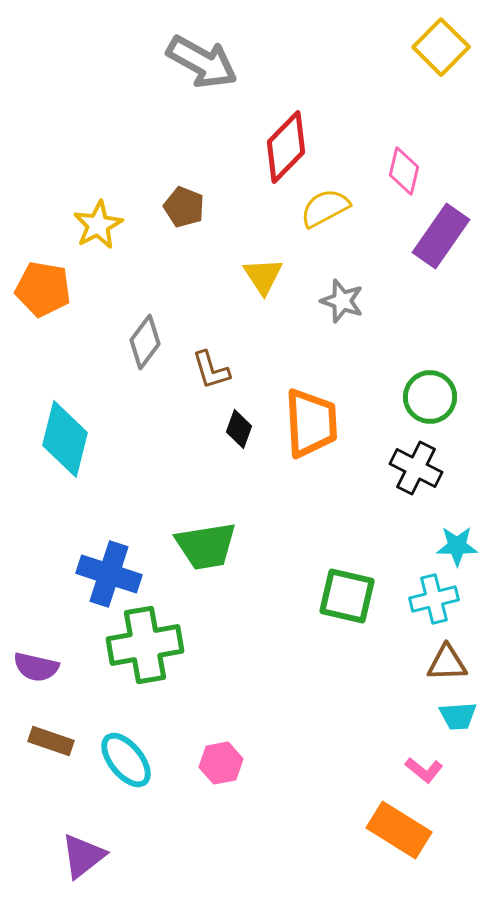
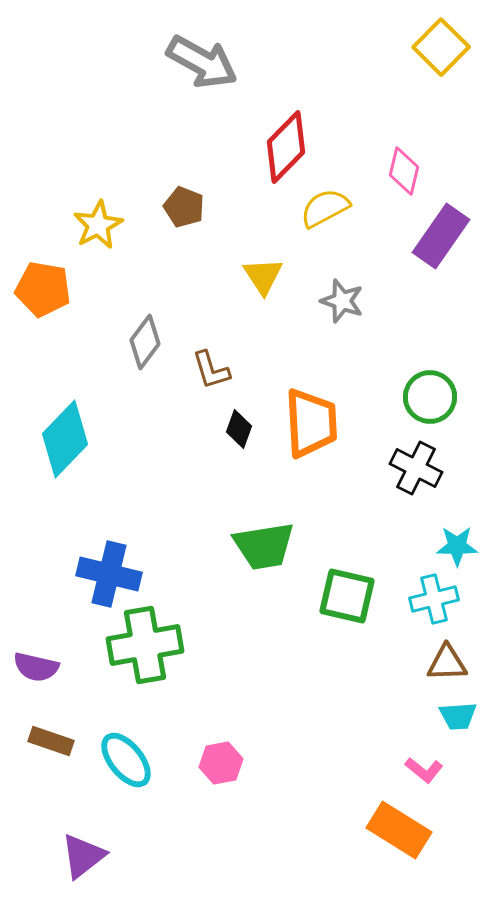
cyan diamond: rotated 30 degrees clockwise
green trapezoid: moved 58 px right
blue cross: rotated 4 degrees counterclockwise
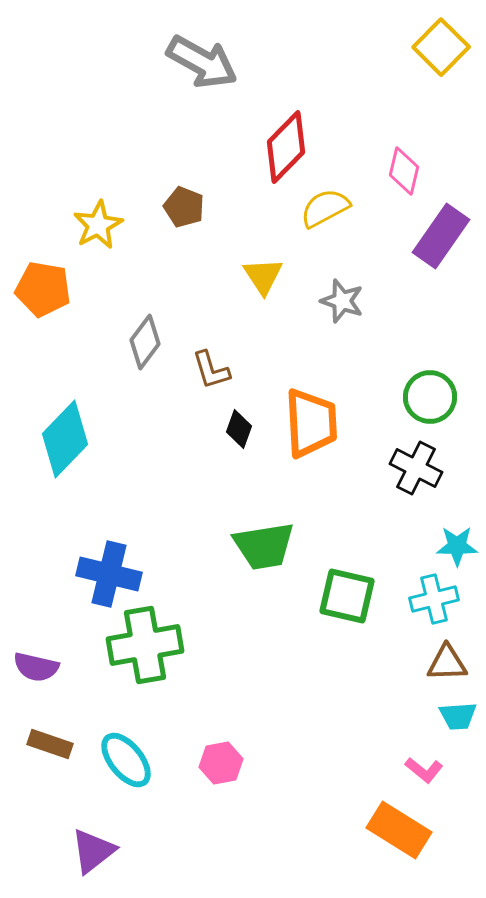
brown rectangle: moved 1 px left, 3 px down
purple triangle: moved 10 px right, 5 px up
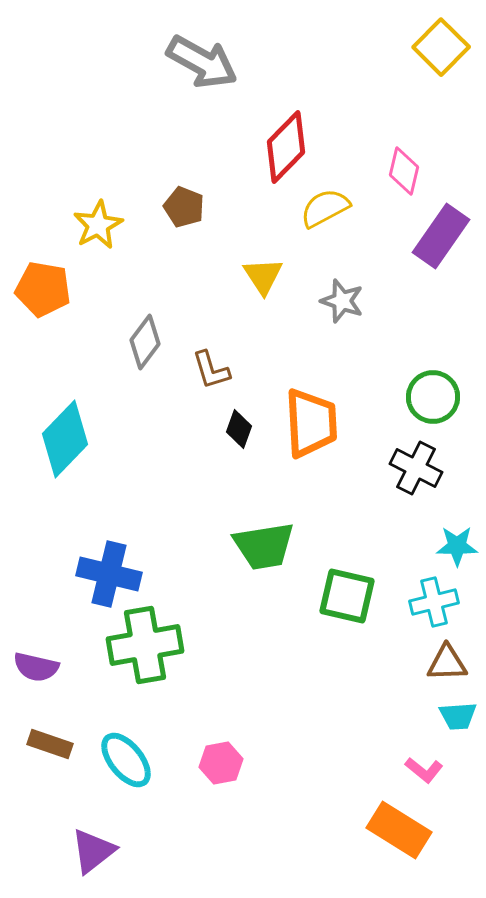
green circle: moved 3 px right
cyan cross: moved 3 px down
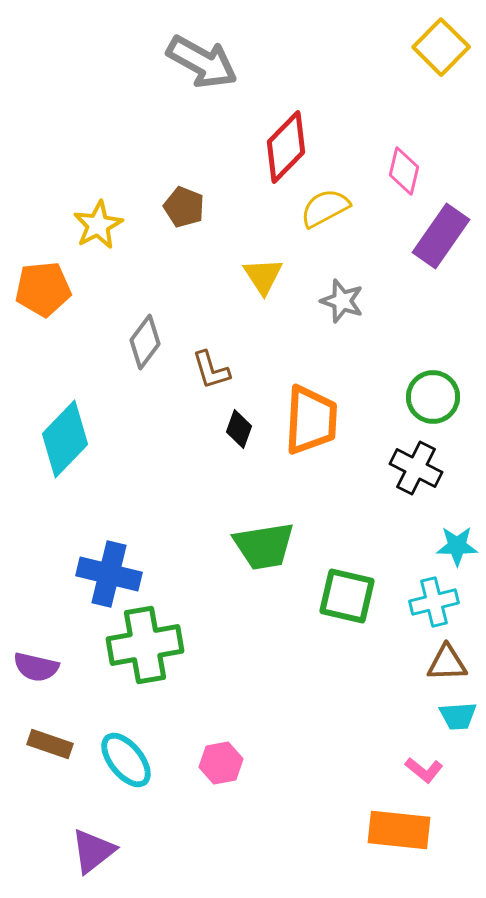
orange pentagon: rotated 16 degrees counterclockwise
orange trapezoid: moved 3 px up; rotated 6 degrees clockwise
orange rectangle: rotated 26 degrees counterclockwise
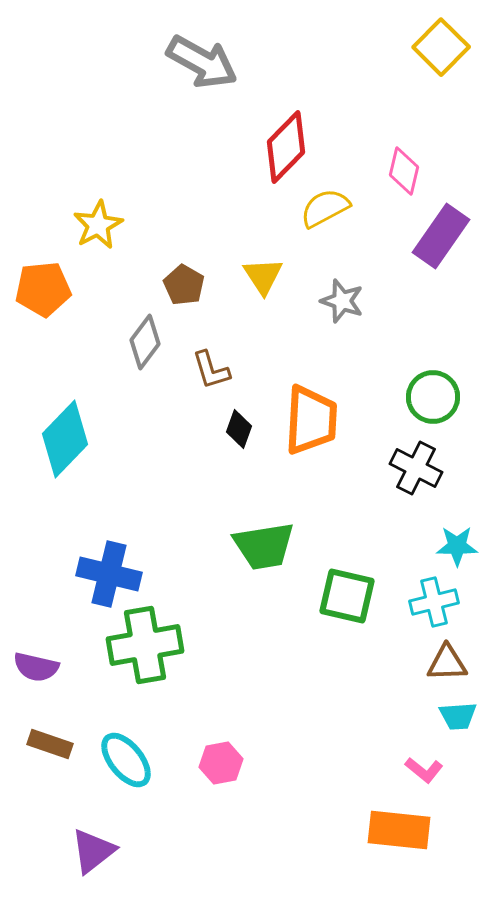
brown pentagon: moved 78 px down; rotated 9 degrees clockwise
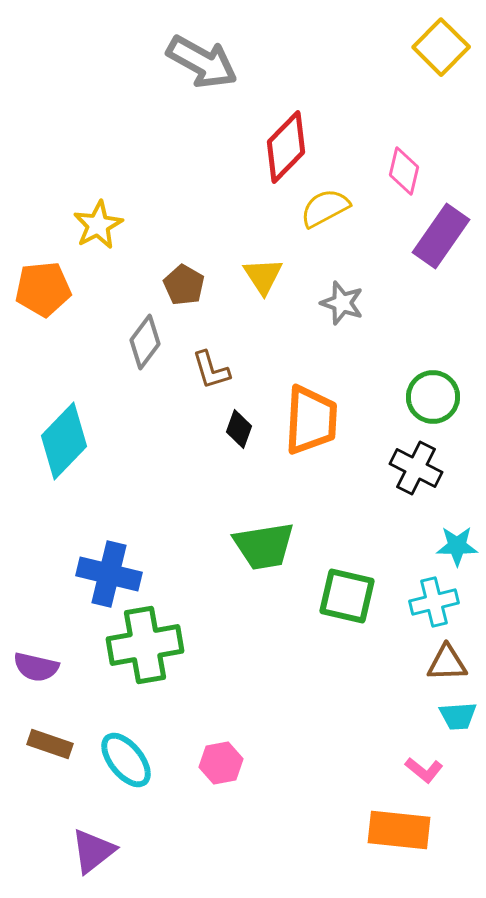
gray star: moved 2 px down
cyan diamond: moved 1 px left, 2 px down
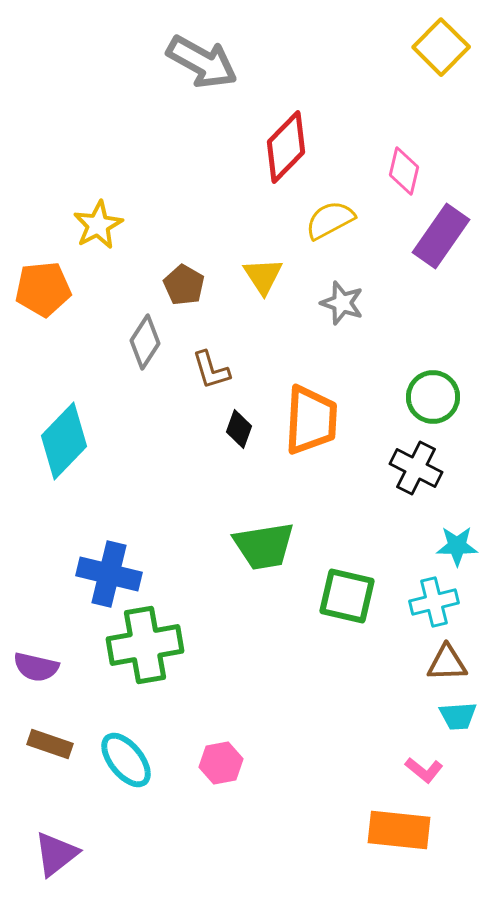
yellow semicircle: moved 5 px right, 12 px down
gray diamond: rotated 4 degrees counterclockwise
purple triangle: moved 37 px left, 3 px down
